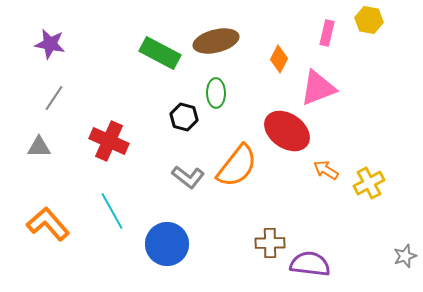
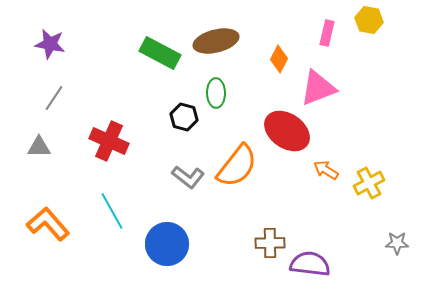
gray star: moved 8 px left, 13 px up; rotated 20 degrees clockwise
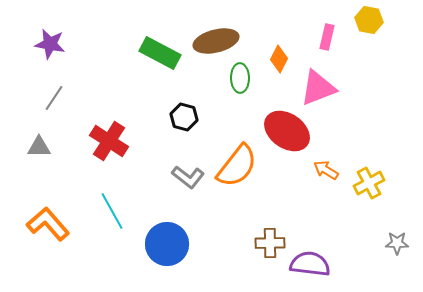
pink rectangle: moved 4 px down
green ellipse: moved 24 px right, 15 px up
red cross: rotated 9 degrees clockwise
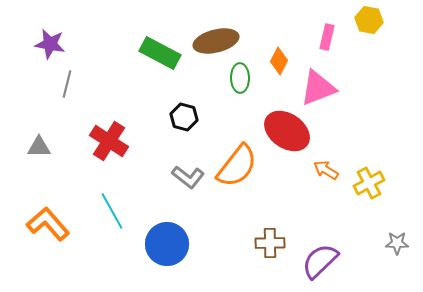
orange diamond: moved 2 px down
gray line: moved 13 px right, 14 px up; rotated 20 degrees counterclockwise
purple semicircle: moved 10 px right, 3 px up; rotated 51 degrees counterclockwise
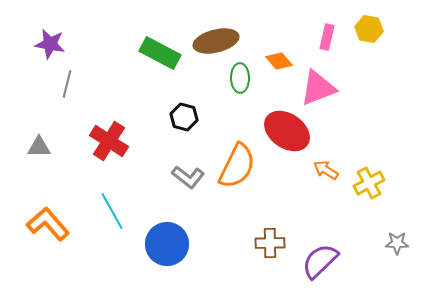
yellow hexagon: moved 9 px down
orange diamond: rotated 68 degrees counterclockwise
orange semicircle: rotated 12 degrees counterclockwise
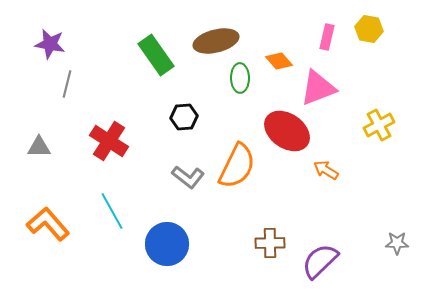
green rectangle: moved 4 px left, 2 px down; rotated 27 degrees clockwise
black hexagon: rotated 20 degrees counterclockwise
yellow cross: moved 10 px right, 58 px up
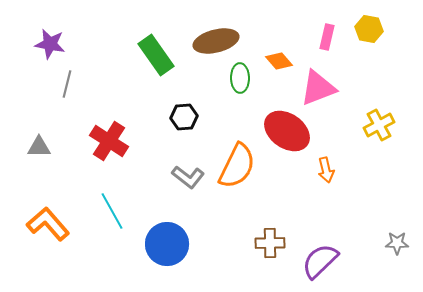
orange arrow: rotated 135 degrees counterclockwise
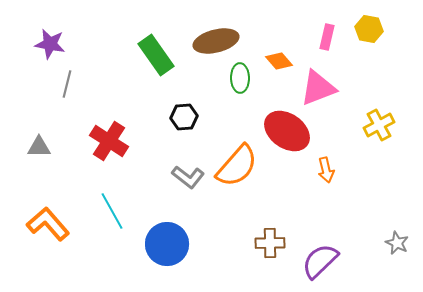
orange semicircle: rotated 15 degrees clockwise
gray star: rotated 25 degrees clockwise
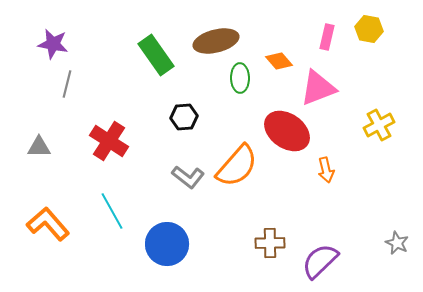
purple star: moved 3 px right
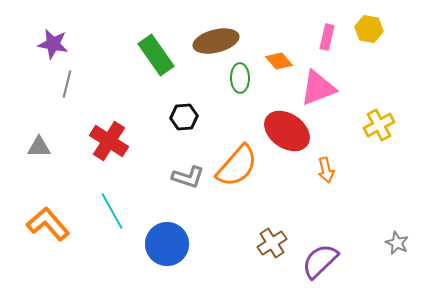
gray L-shape: rotated 20 degrees counterclockwise
brown cross: moved 2 px right; rotated 32 degrees counterclockwise
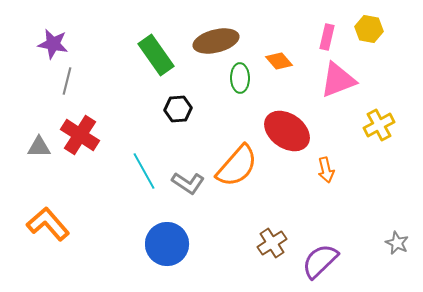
gray line: moved 3 px up
pink triangle: moved 20 px right, 8 px up
black hexagon: moved 6 px left, 8 px up
red cross: moved 29 px left, 6 px up
gray L-shape: moved 6 px down; rotated 16 degrees clockwise
cyan line: moved 32 px right, 40 px up
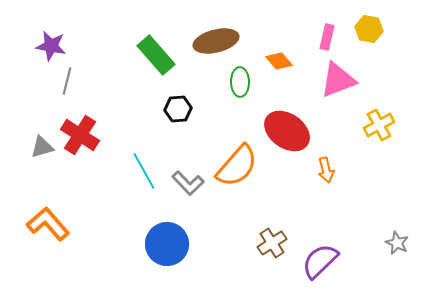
purple star: moved 2 px left, 2 px down
green rectangle: rotated 6 degrees counterclockwise
green ellipse: moved 4 px down
gray triangle: moved 3 px right; rotated 15 degrees counterclockwise
gray L-shape: rotated 12 degrees clockwise
